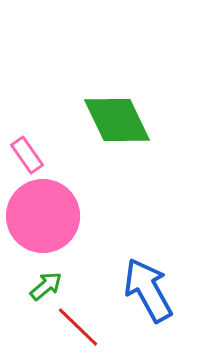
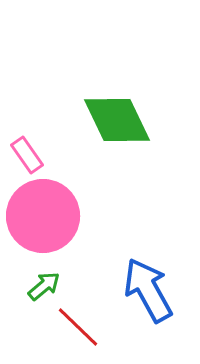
green arrow: moved 2 px left
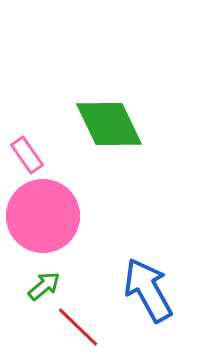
green diamond: moved 8 px left, 4 px down
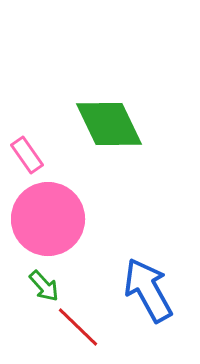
pink circle: moved 5 px right, 3 px down
green arrow: rotated 88 degrees clockwise
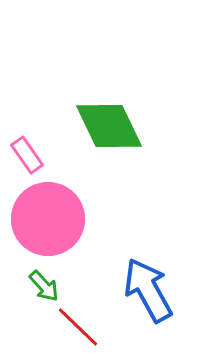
green diamond: moved 2 px down
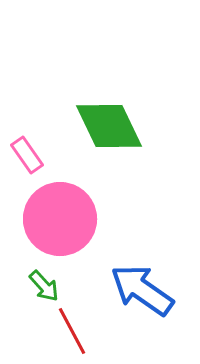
pink circle: moved 12 px right
blue arrow: moved 6 px left; rotated 26 degrees counterclockwise
red line: moved 6 px left, 4 px down; rotated 18 degrees clockwise
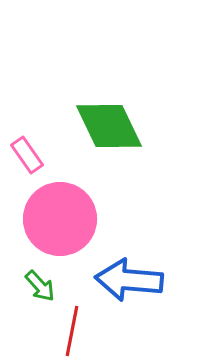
green arrow: moved 4 px left
blue arrow: moved 13 px left, 10 px up; rotated 30 degrees counterclockwise
red line: rotated 39 degrees clockwise
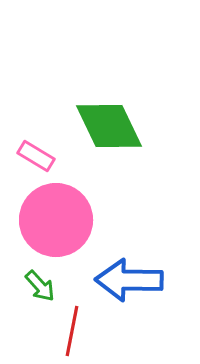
pink rectangle: moved 9 px right, 1 px down; rotated 24 degrees counterclockwise
pink circle: moved 4 px left, 1 px down
blue arrow: rotated 4 degrees counterclockwise
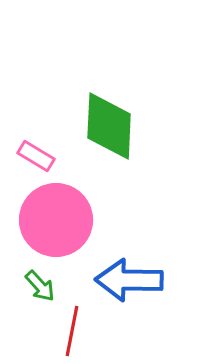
green diamond: rotated 28 degrees clockwise
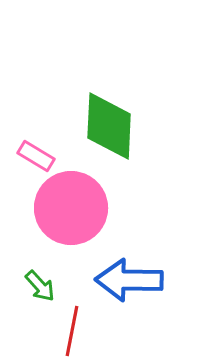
pink circle: moved 15 px right, 12 px up
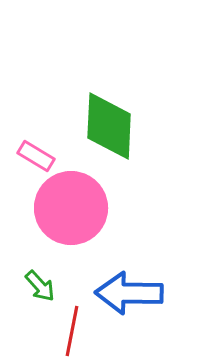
blue arrow: moved 13 px down
